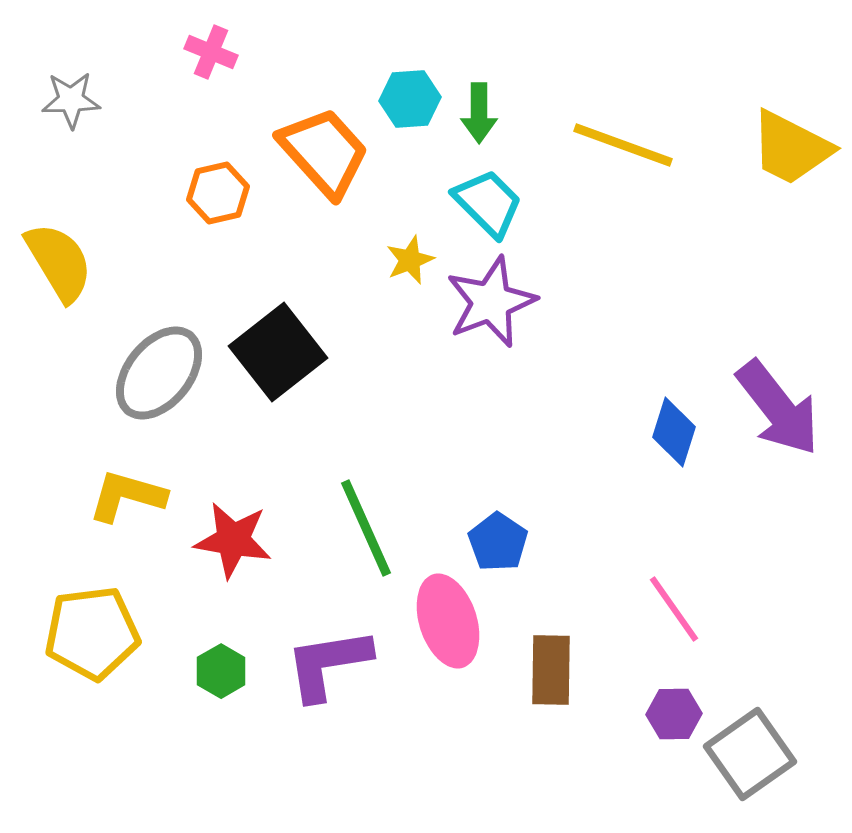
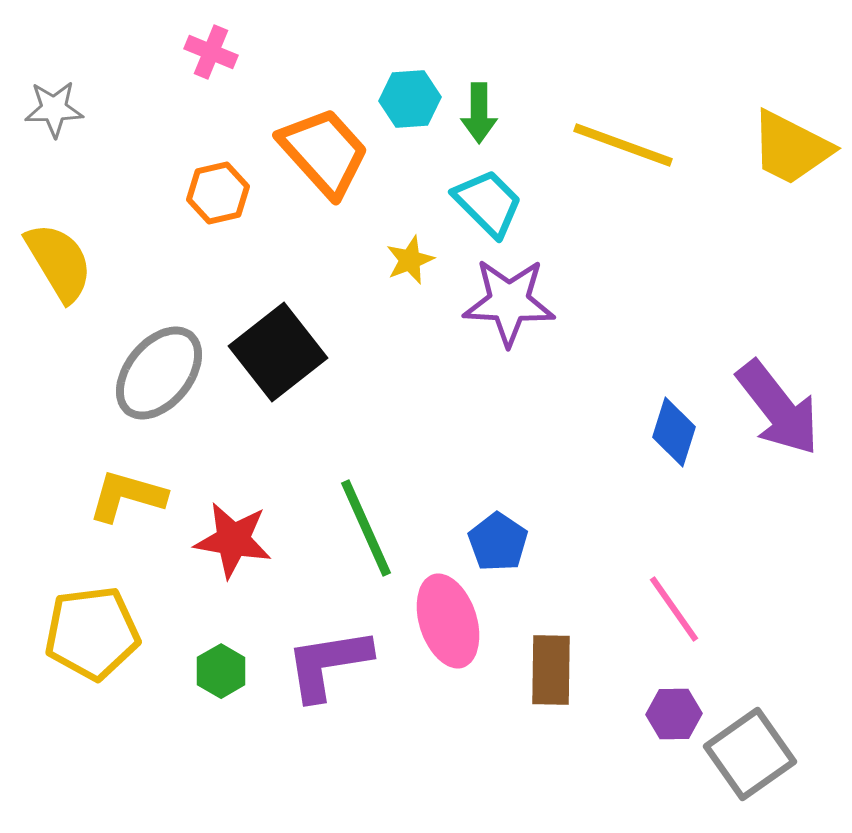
gray star: moved 17 px left, 9 px down
purple star: moved 18 px right; rotated 24 degrees clockwise
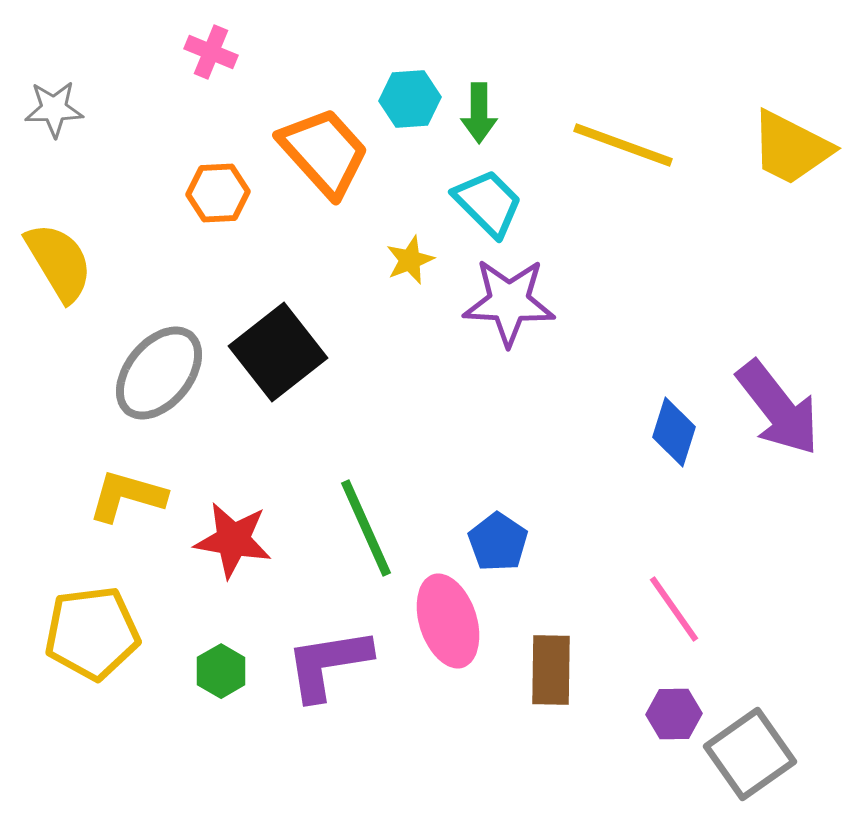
orange hexagon: rotated 10 degrees clockwise
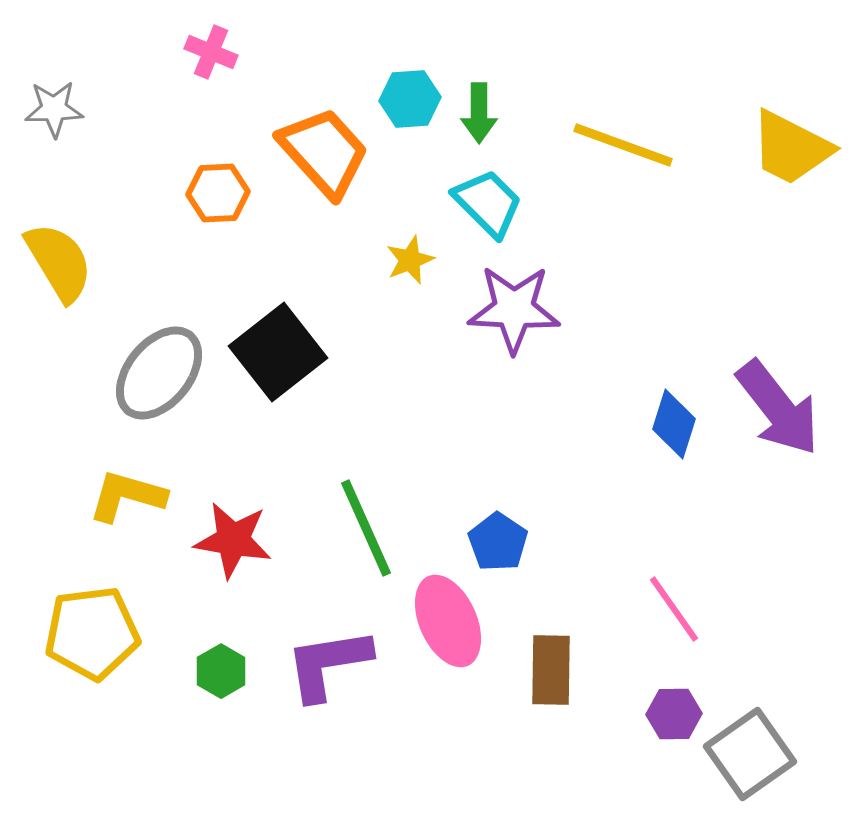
purple star: moved 5 px right, 7 px down
blue diamond: moved 8 px up
pink ellipse: rotated 6 degrees counterclockwise
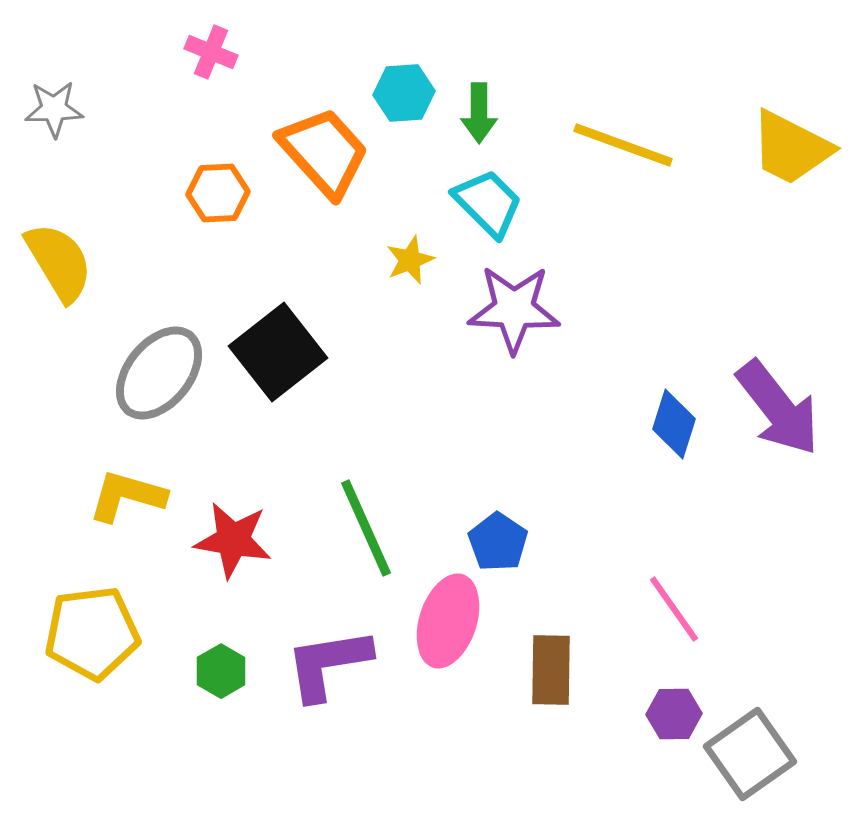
cyan hexagon: moved 6 px left, 6 px up
pink ellipse: rotated 42 degrees clockwise
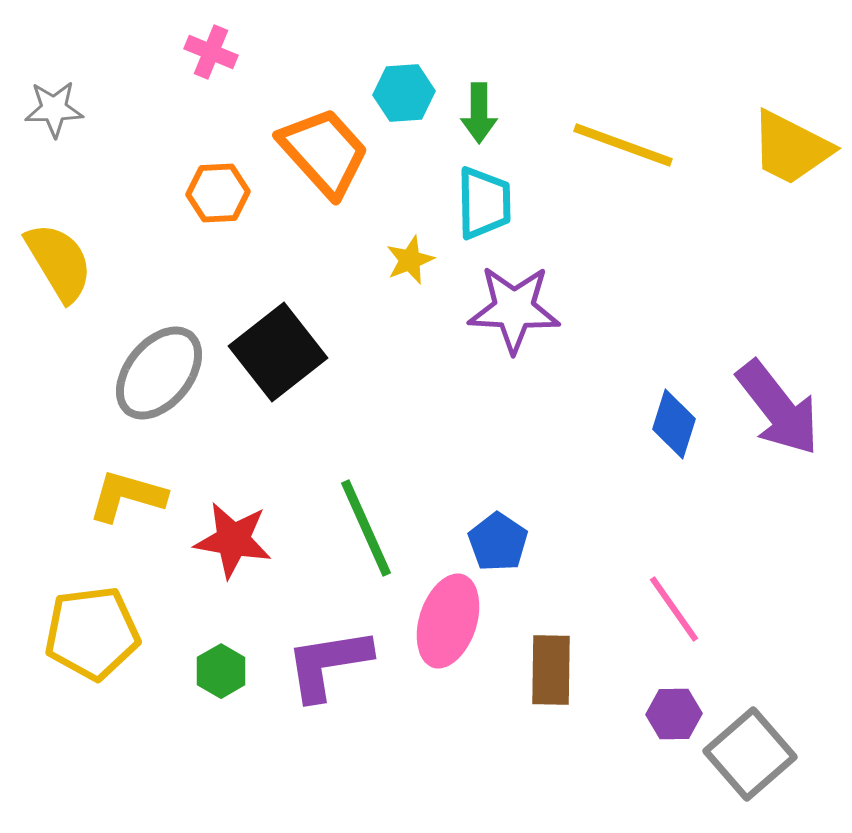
cyan trapezoid: moved 4 px left; rotated 44 degrees clockwise
gray square: rotated 6 degrees counterclockwise
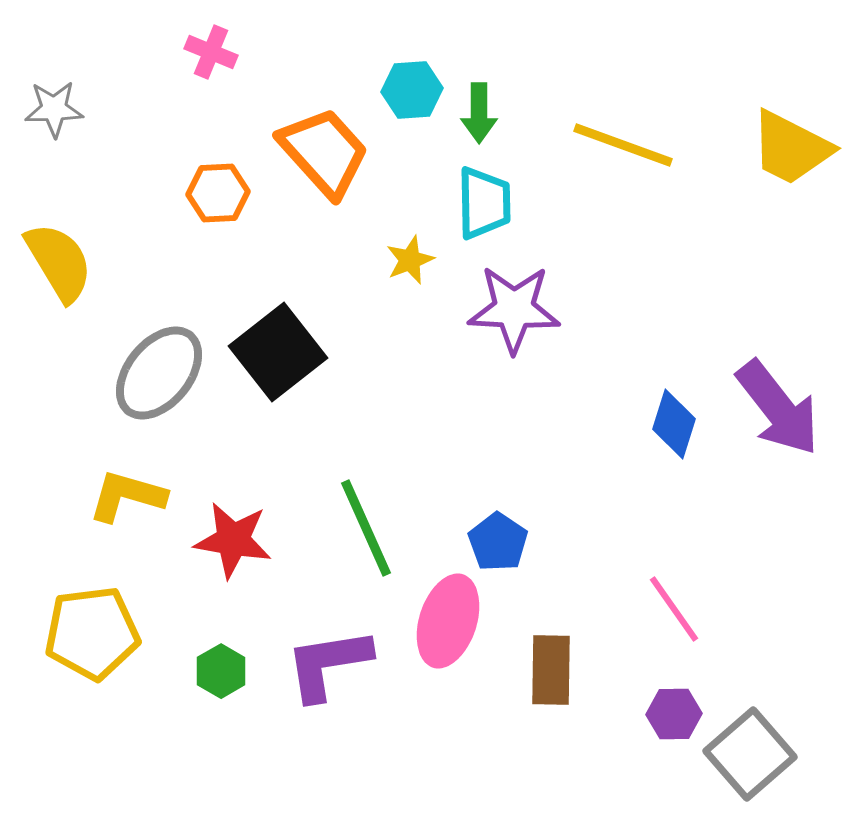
cyan hexagon: moved 8 px right, 3 px up
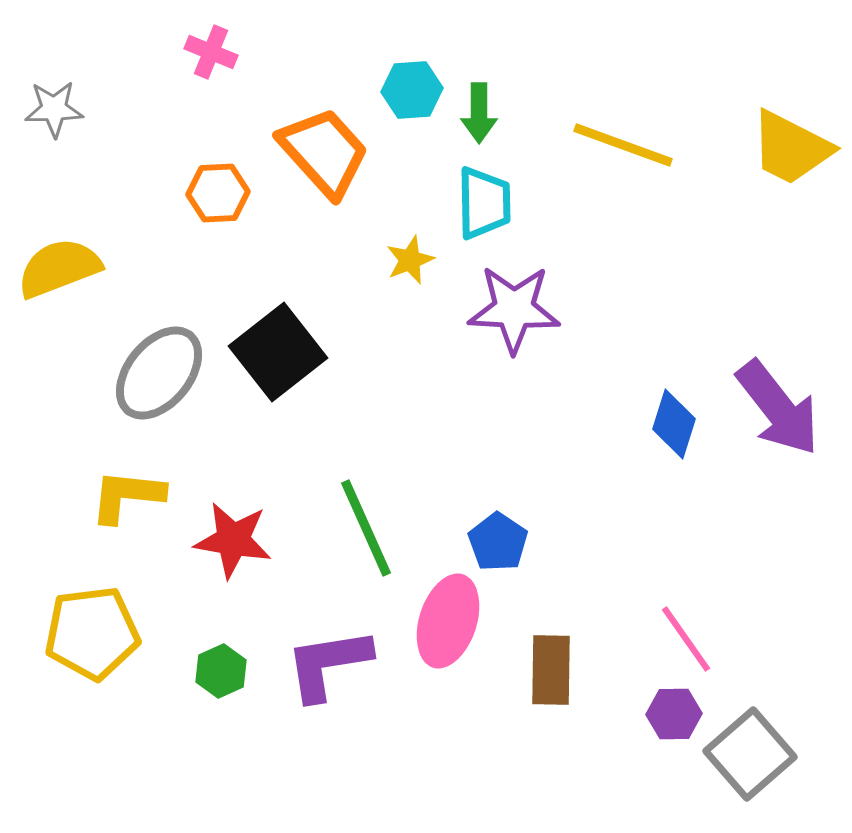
yellow semicircle: moved 6 px down; rotated 80 degrees counterclockwise
yellow L-shape: rotated 10 degrees counterclockwise
pink line: moved 12 px right, 30 px down
green hexagon: rotated 6 degrees clockwise
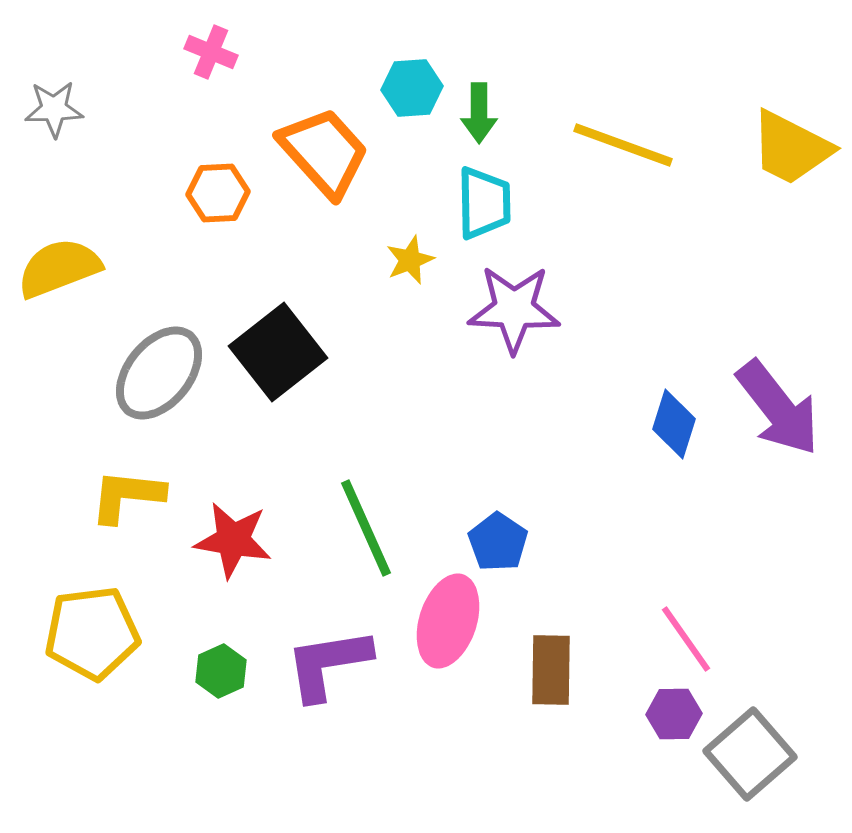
cyan hexagon: moved 2 px up
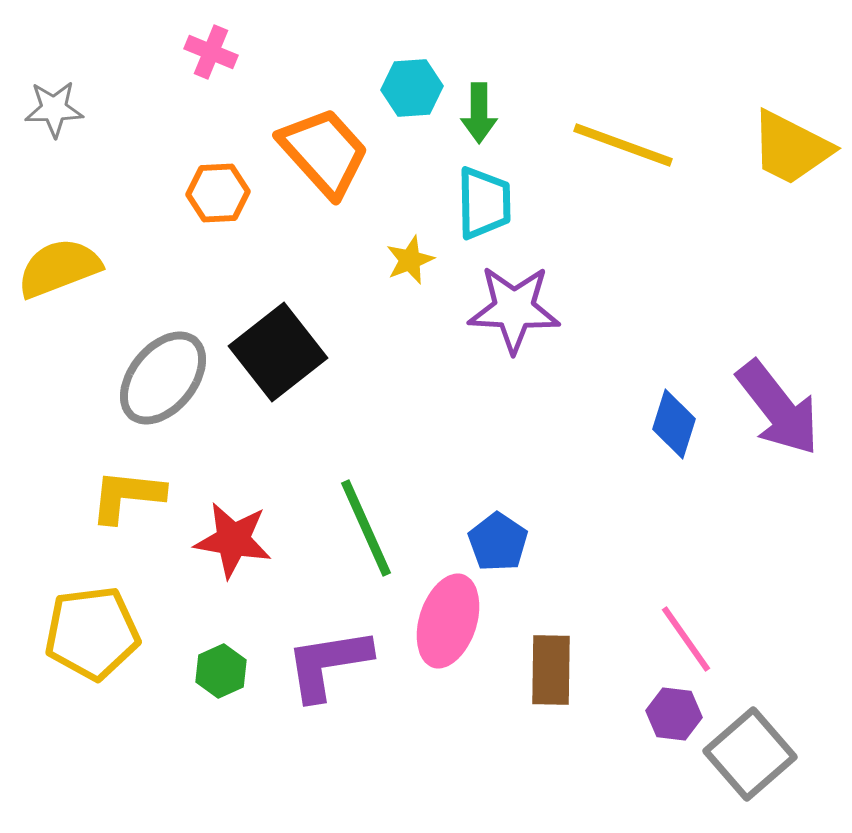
gray ellipse: moved 4 px right, 5 px down
purple hexagon: rotated 8 degrees clockwise
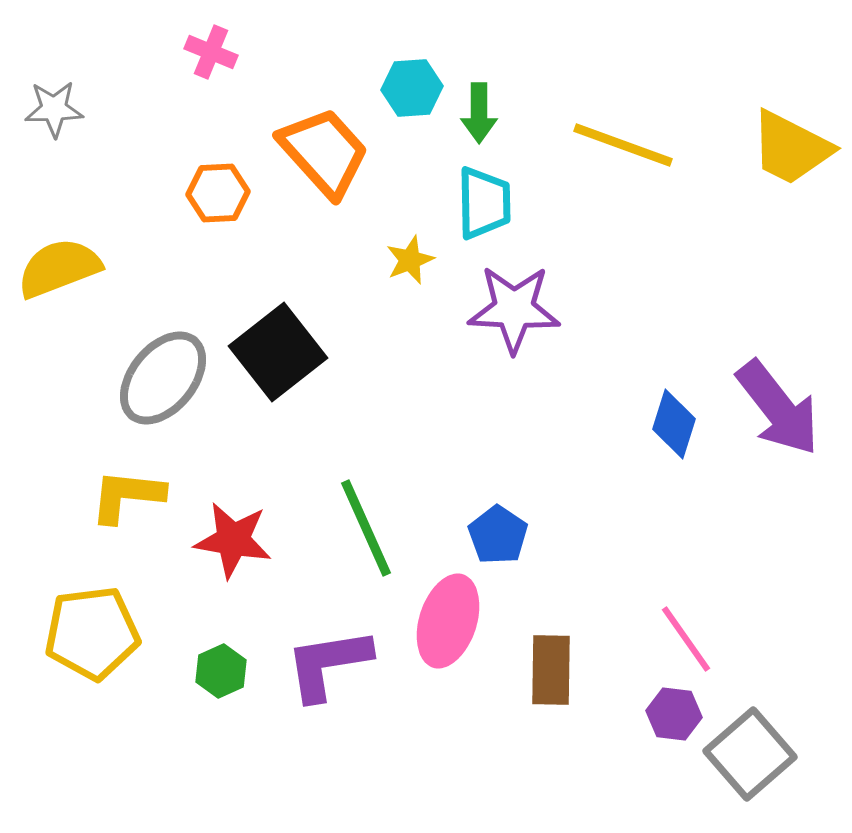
blue pentagon: moved 7 px up
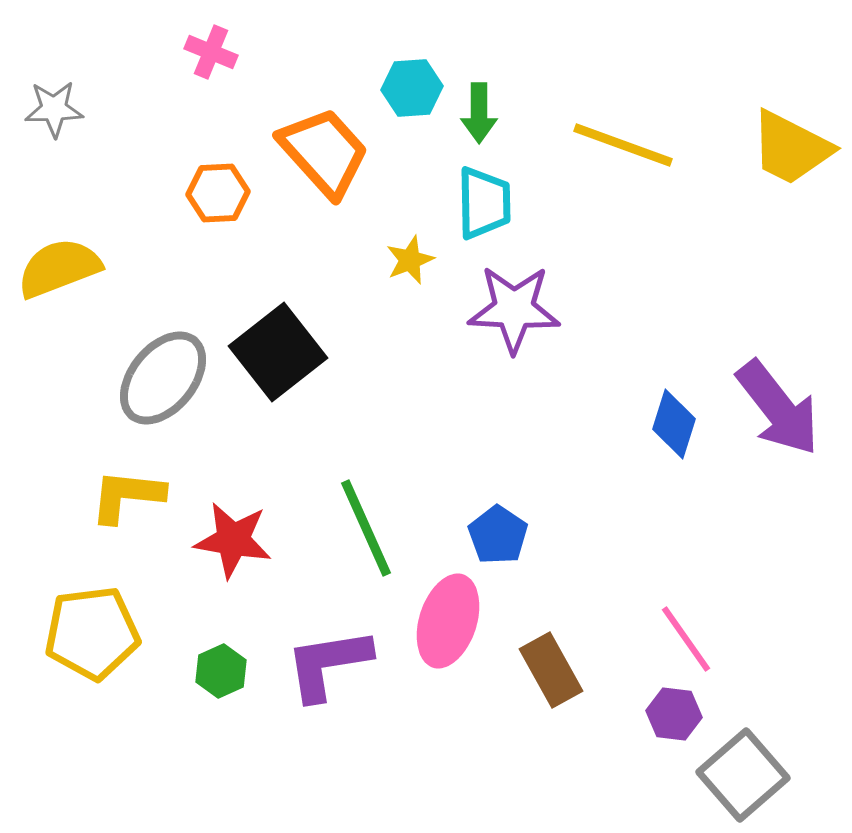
brown rectangle: rotated 30 degrees counterclockwise
gray square: moved 7 px left, 21 px down
